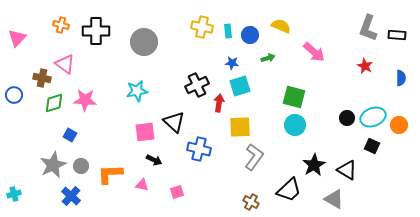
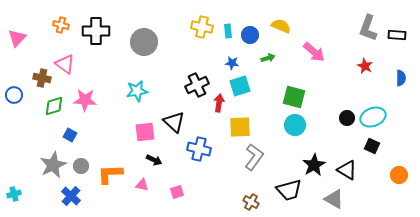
green diamond at (54, 103): moved 3 px down
orange circle at (399, 125): moved 50 px down
black trapezoid at (289, 190): rotated 28 degrees clockwise
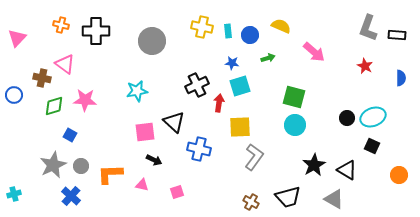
gray circle at (144, 42): moved 8 px right, 1 px up
black trapezoid at (289, 190): moved 1 px left, 7 px down
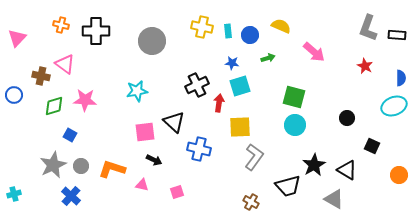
brown cross at (42, 78): moved 1 px left, 2 px up
cyan ellipse at (373, 117): moved 21 px right, 11 px up
orange L-shape at (110, 174): moved 2 px right, 5 px up; rotated 20 degrees clockwise
black trapezoid at (288, 197): moved 11 px up
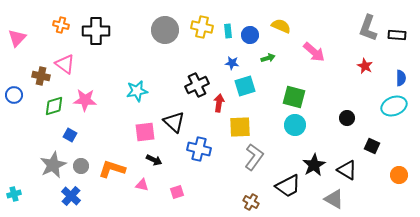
gray circle at (152, 41): moved 13 px right, 11 px up
cyan square at (240, 86): moved 5 px right
black trapezoid at (288, 186): rotated 12 degrees counterclockwise
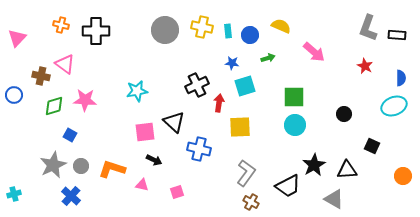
green square at (294, 97): rotated 15 degrees counterclockwise
black circle at (347, 118): moved 3 px left, 4 px up
gray L-shape at (254, 157): moved 8 px left, 16 px down
black triangle at (347, 170): rotated 35 degrees counterclockwise
orange circle at (399, 175): moved 4 px right, 1 px down
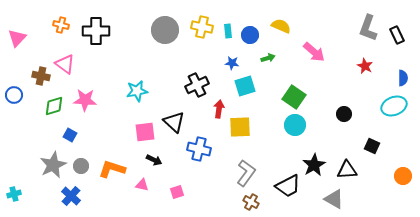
black rectangle at (397, 35): rotated 60 degrees clockwise
blue semicircle at (401, 78): moved 2 px right
green square at (294, 97): rotated 35 degrees clockwise
red arrow at (219, 103): moved 6 px down
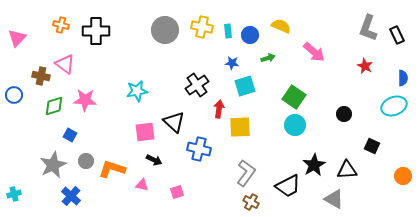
black cross at (197, 85): rotated 10 degrees counterclockwise
gray circle at (81, 166): moved 5 px right, 5 px up
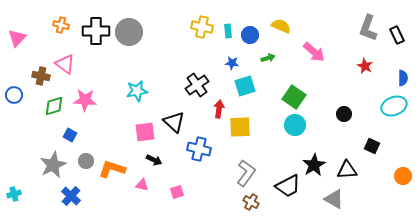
gray circle at (165, 30): moved 36 px left, 2 px down
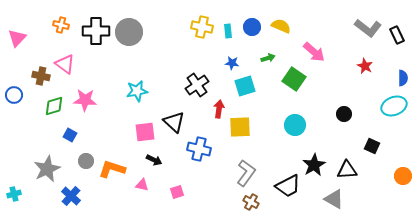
gray L-shape at (368, 28): rotated 72 degrees counterclockwise
blue circle at (250, 35): moved 2 px right, 8 px up
green square at (294, 97): moved 18 px up
gray star at (53, 165): moved 6 px left, 4 px down
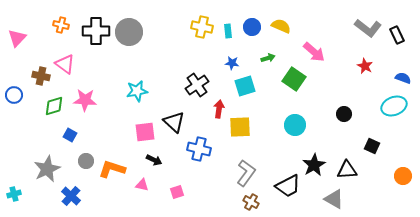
blue semicircle at (403, 78): rotated 70 degrees counterclockwise
